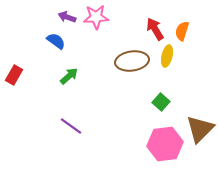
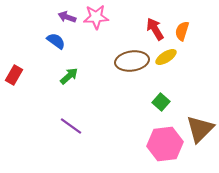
yellow ellipse: moved 1 px left, 1 px down; rotated 45 degrees clockwise
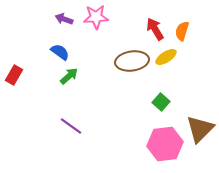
purple arrow: moved 3 px left, 2 px down
blue semicircle: moved 4 px right, 11 px down
